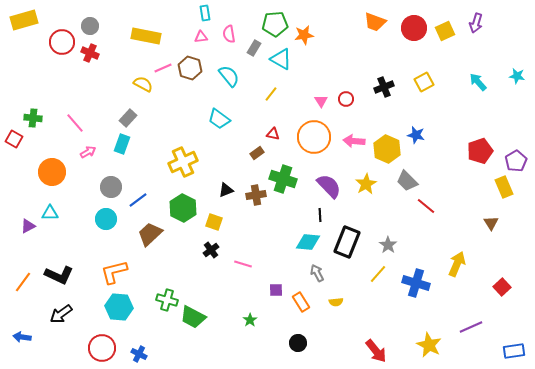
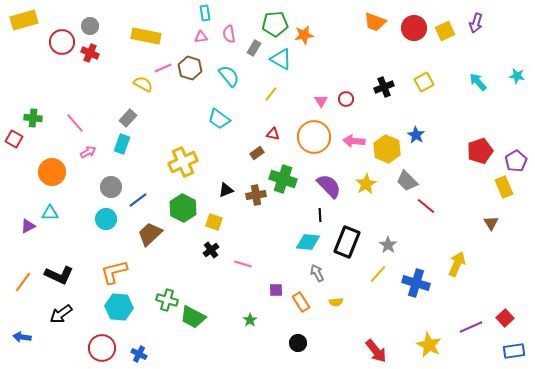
blue star at (416, 135): rotated 18 degrees clockwise
red square at (502, 287): moved 3 px right, 31 px down
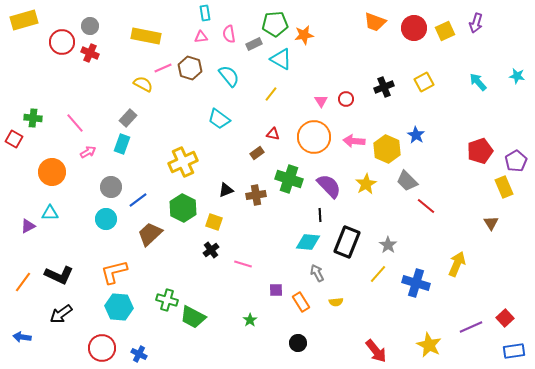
gray rectangle at (254, 48): moved 4 px up; rotated 35 degrees clockwise
green cross at (283, 179): moved 6 px right
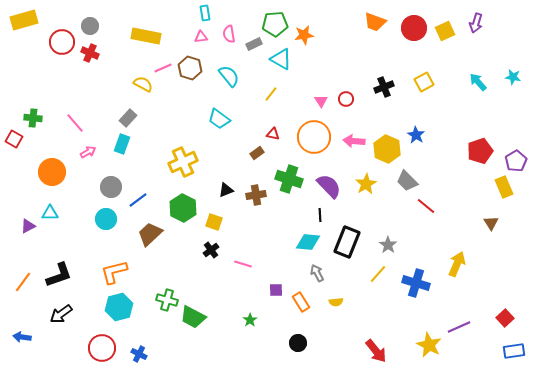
cyan star at (517, 76): moved 4 px left, 1 px down
black L-shape at (59, 275): rotated 44 degrees counterclockwise
cyan hexagon at (119, 307): rotated 20 degrees counterclockwise
purple line at (471, 327): moved 12 px left
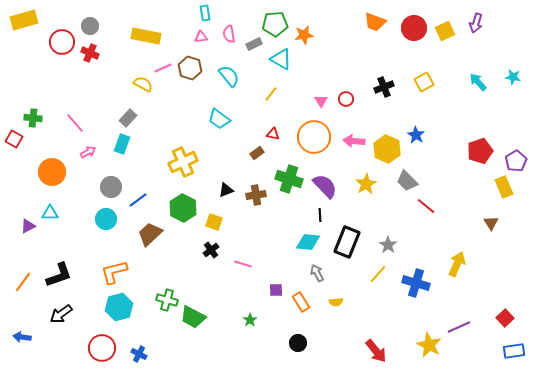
purple semicircle at (329, 186): moved 4 px left
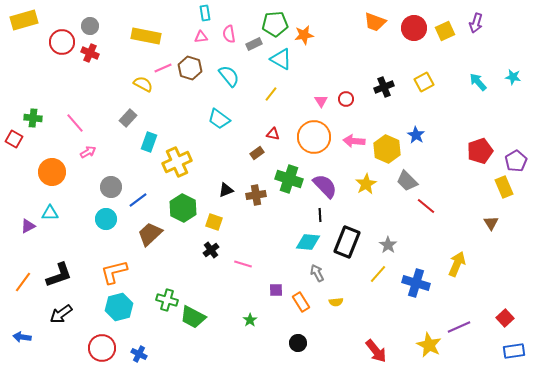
cyan rectangle at (122, 144): moved 27 px right, 2 px up
yellow cross at (183, 162): moved 6 px left
